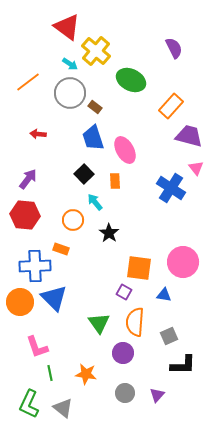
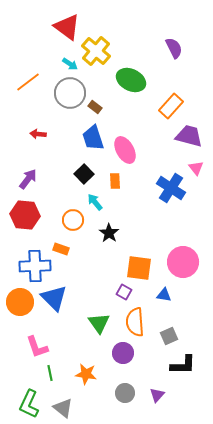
orange semicircle at (135, 322): rotated 8 degrees counterclockwise
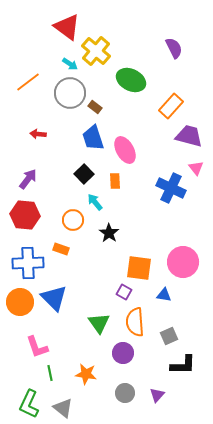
blue cross at (171, 188): rotated 8 degrees counterclockwise
blue cross at (35, 266): moved 7 px left, 3 px up
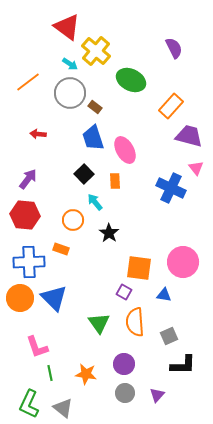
blue cross at (28, 263): moved 1 px right, 1 px up
orange circle at (20, 302): moved 4 px up
purple circle at (123, 353): moved 1 px right, 11 px down
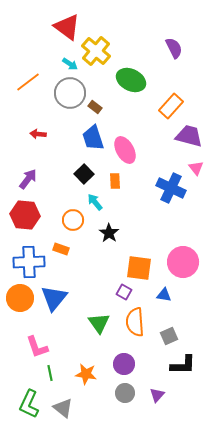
blue triangle at (54, 298): rotated 24 degrees clockwise
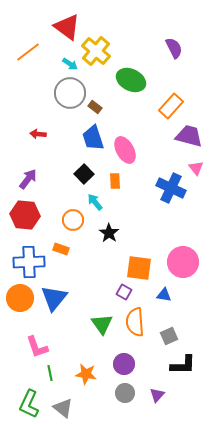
orange line at (28, 82): moved 30 px up
green triangle at (99, 323): moved 3 px right, 1 px down
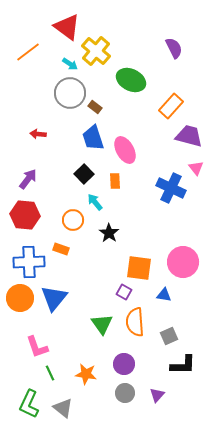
green line at (50, 373): rotated 14 degrees counterclockwise
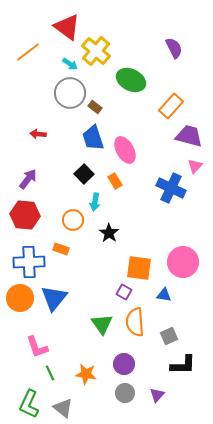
pink triangle at (196, 168): moved 1 px left, 2 px up; rotated 21 degrees clockwise
orange rectangle at (115, 181): rotated 28 degrees counterclockwise
cyan arrow at (95, 202): rotated 132 degrees counterclockwise
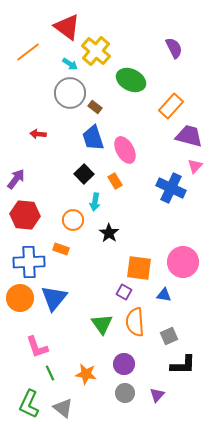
purple arrow at (28, 179): moved 12 px left
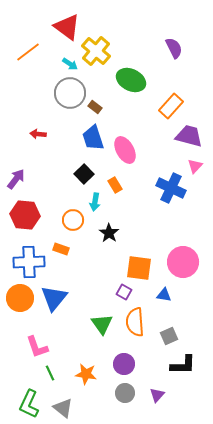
orange rectangle at (115, 181): moved 4 px down
